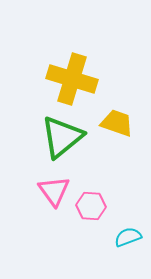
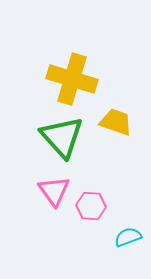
yellow trapezoid: moved 1 px left, 1 px up
green triangle: rotated 33 degrees counterclockwise
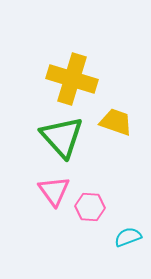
pink hexagon: moved 1 px left, 1 px down
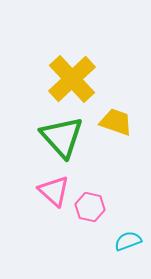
yellow cross: rotated 30 degrees clockwise
pink triangle: rotated 12 degrees counterclockwise
pink hexagon: rotated 8 degrees clockwise
cyan semicircle: moved 4 px down
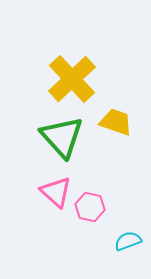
pink triangle: moved 2 px right, 1 px down
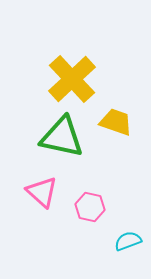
green triangle: rotated 36 degrees counterclockwise
pink triangle: moved 14 px left
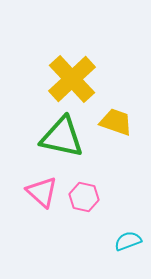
pink hexagon: moved 6 px left, 10 px up
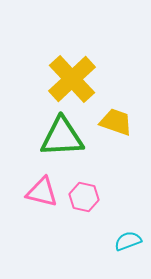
green triangle: rotated 15 degrees counterclockwise
pink triangle: rotated 28 degrees counterclockwise
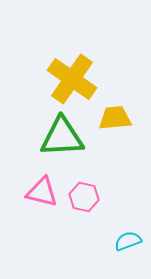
yellow cross: rotated 12 degrees counterclockwise
yellow trapezoid: moved 1 px left, 4 px up; rotated 24 degrees counterclockwise
